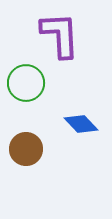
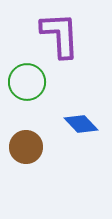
green circle: moved 1 px right, 1 px up
brown circle: moved 2 px up
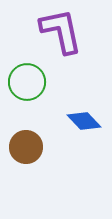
purple L-shape: moved 1 px right, 4 px up; rotated 9 degrees counterclockwise
blue diamond: moved 3 px right, 3 px up
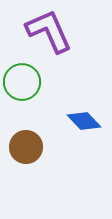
purple L-shape: moved 12 px left; rotated 12 degrees counterclockwise
green circle: moved 5 px left
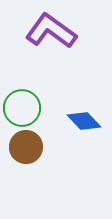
purple L-shape: moved 2 px right; rotated 30 degrees counterclockwise
green circle: moved 26 px down
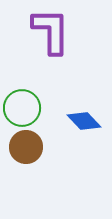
purple L-shape: rotated 54 degrees clockwise
